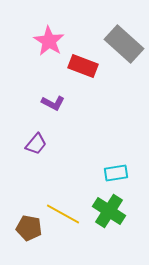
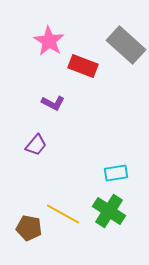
gray rectangle: moved 2 px right, 1 px down
purple trapezoid: moved 1 px down
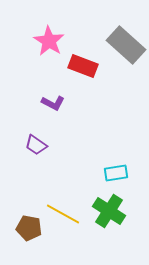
purple trapezoid: rotated 85 degrees clockwise
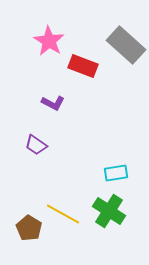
brown pentagon: rotated 20 degrees clockwise
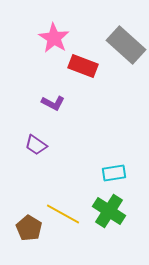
pink star: moved 5 px right, 3 px up
cyan rectangle: moved 2 px left
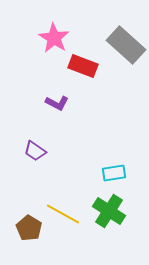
purple L-shape: moved 4 px right
purple trapezoid: moved 1 px left, 6 px down
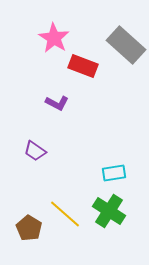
yellow line: moved 2 px right; rotated 12 degrees clockwise
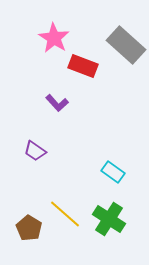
purple L-shape: rotated 20 degrees clockwise
cyan rectangle: moved 1 px left, 1 px up; rotated 45 degrees clockwise
green cross: moved 8 px down
